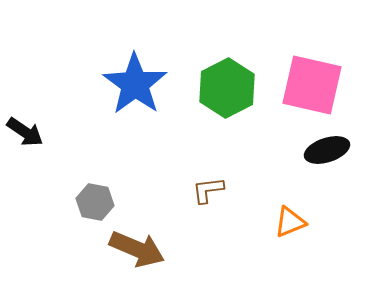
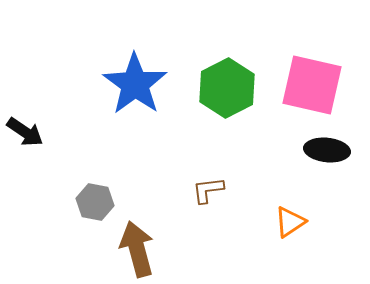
black ellipse: rotated 24 degrees clockwise
orange triangle: rotated 12 degrees counterclockwise
brown arrow: rotated 128 degrees counterclockwise
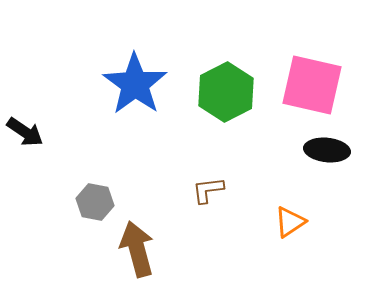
green hexagon: moved 1 px left, 4 px down
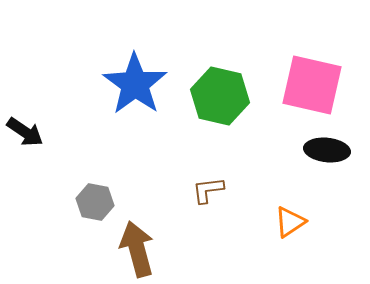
green hexagon: moved 6 px left, 4 px down; rotated 20 degrees counterclockwise
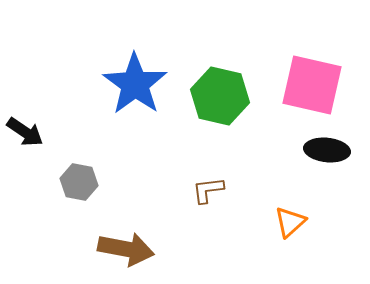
gray hexagon: moved 16 px left, 20 px up
orange triangle: rotated 8 degrees counterclockwise
brown arrow: moved 11 px left; rotated 116 degrees clockwise
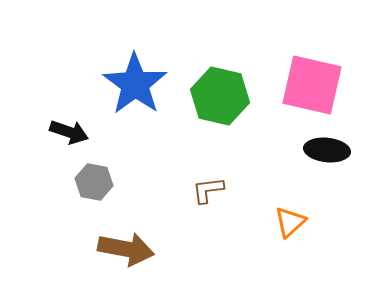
black arrow: moved 44 px right; rotated 15 degrees counterclockwise
gray hexagon: moved 15 px right
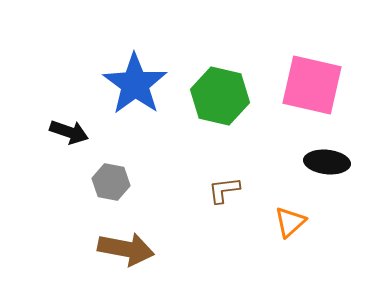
black ellipse: moved 12 px down
gray hexagon: moved 17 px right
brown L-shape: moved 16 px right
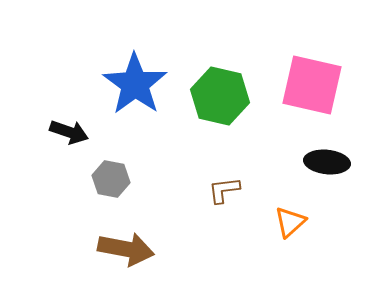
gray hexagon: moved 3 px up
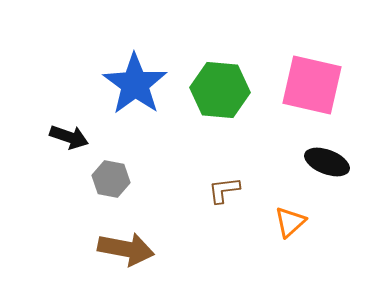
green hexagon: moved 6 px up; rotated 8 degrees counterclockwise
black arrow: moved 5 px down
black ellipse: rotated 15 degrees clockwise
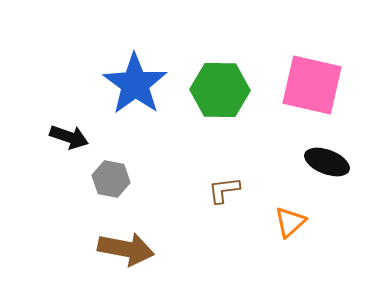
green hexagon: rotated 4 degrees counterclockwise
